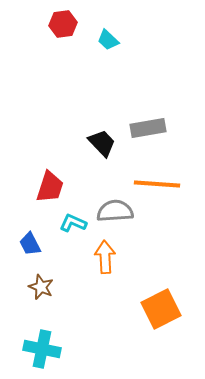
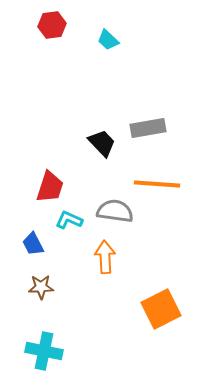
red hexagon: moved 11 px left, 1 px down
gray semicircle: rotated 12 degrees clockwise
cyan L-shape: moved 4 px left, 3 px up
blue trapezoid: moved 3 px right
brown star: rotated 25 degrees counterclockwise
cyan cross: moved 2 px right, 2 px down
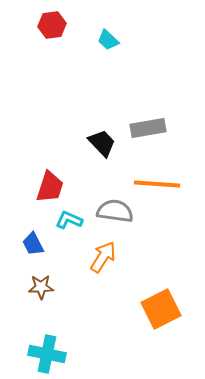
orange arrow: moved 2 px left; rotated 36 degrees clockwise
cyan cross: moved 3 px right, 3 px down
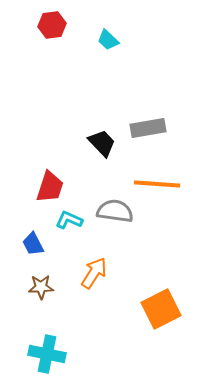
orange arrow: moved 9 px left, 16 px down
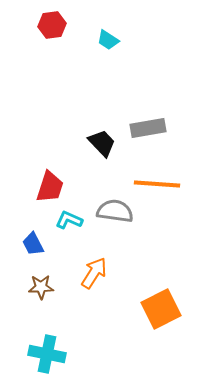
cyan trapezoid: rotated 10 degrees counterclockwise
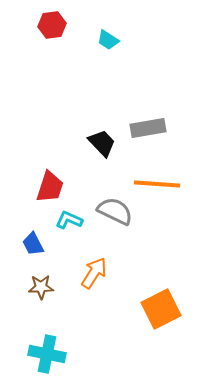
gray semicircle: rotated 18 degrees clockwise
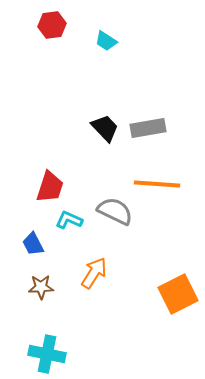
cyan trapezoid: moved 2 px left, 1 px down
black trapezoid: moved 3 px right, 15 px up
orange square: moved 17 px right, 15 px up
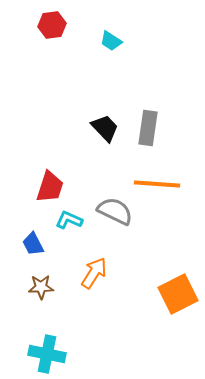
cyan trapezoid: moved 5 px right
gray rectangle: rotated 72 degrees counterclockwise
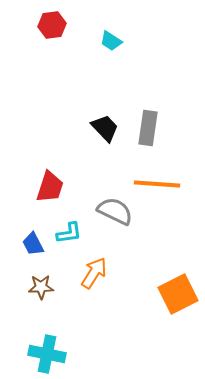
cyan L-shape: moved 13 px down; rotated 148 degrees clockwise
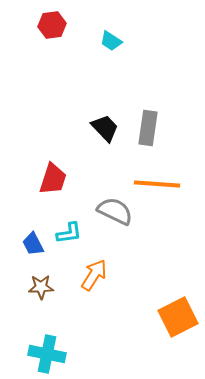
red trapezoid: moved 3 px right, 8 px up
orange arrow: moved 2 px down
orange square: moved 23 px down
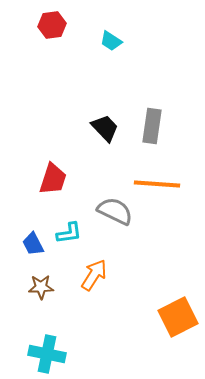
gray rectangle: moved 4 px right, 2 px up
